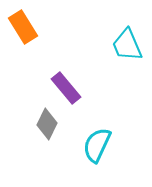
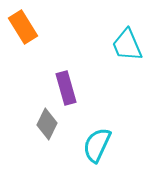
purple rectangle: rotated 24 degrees clockwise
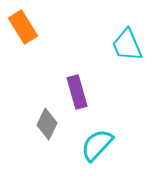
purple rectangle: moved 11 px right, 4 px down
cyan semicircle: rotated 18 degrees clockwise
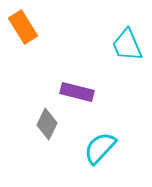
purple rectangle: rotated 60 degrees counterclockwise
cyan semicircle: moved 3 px right, 3 px down
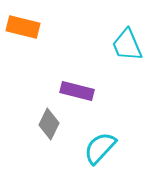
orange rectangle: rotated 44 degrees counterclockwise
purple rectangle: moved 1 px up
gray diamond: moved 2 px right
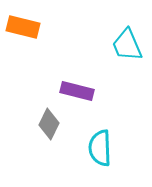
cyan semicircle: rotated 45 degrees counterclockwise
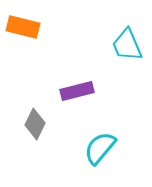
purple rectangle: rotated 28 degrees counterclockwise
gray diamond: moved 14 px left
cyan semicircle: rotated 42 degrees clockwise
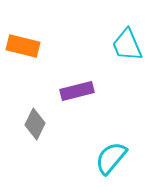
orange rectangle: moved 19 px down
cyan semicircle: moved 11 px right, 10 px down
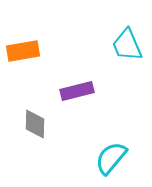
orange rectangle: moved 5 px down; rotated 24 degrees counterclockwise
gray diamond: rotated 24 degrees counterclockwise
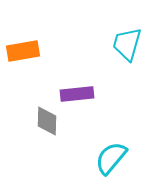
cyan trapezoid: moved 1 px up; rotated 39 degrees clockwise
purple rectangle: moved 3 px down; rotated 8 degrees clockwise
gray diamond: moved 12 px right, 3 px up
